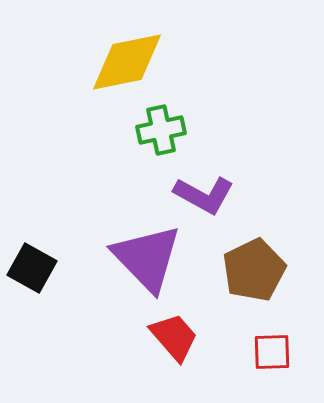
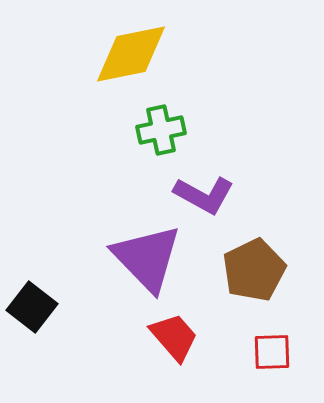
yellow diamond: moved 4 px right, 8 px up
black square: moved 39 px down; rotated 9 degrees clockwise
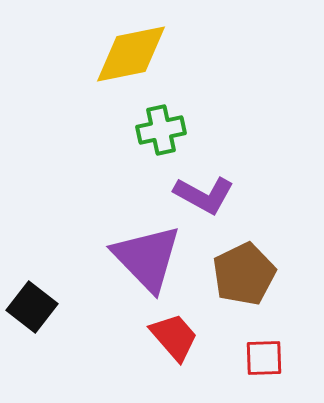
brown pentagon: moved 10 px left, 4 px down
red square: moved 8 px left, 6 px down
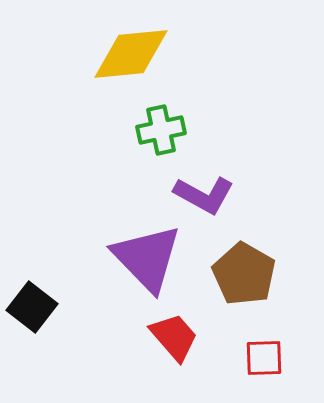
yellow diamond: rotated 6 degrees clockwise
brown pentagon: rotated 16 degrees counterclockwise
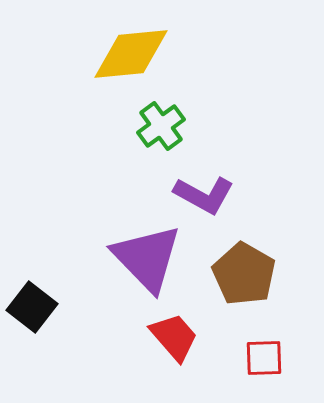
green cross: moved 4 px up; rotated 24 degrees counterclockwise
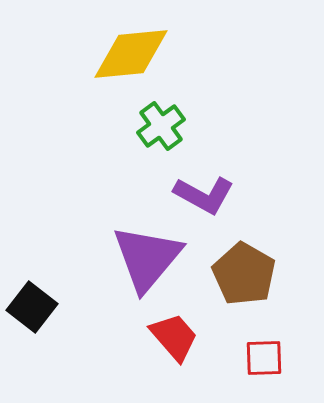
purple triangle: rotated 24 degrees clockwise
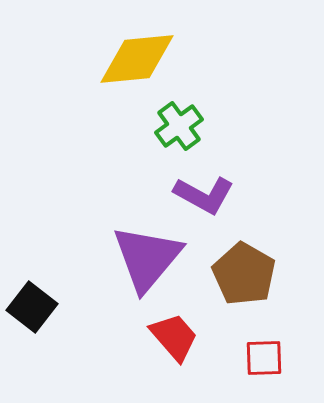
yellow diamond: moved 6 px right, 5 px down
green cross: moved 18 px right
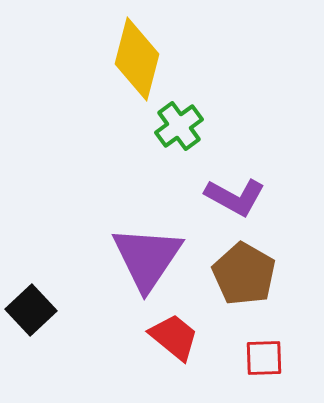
yellow diamond: rotated 70 degrees counterclockwise
purple L-shape: moved 31 px right, 2 px down
purple triangle: rotated 6 degrees counterclockwise
black square: moved 1 px left, 3 px down; rotated 9 degrees clockwise
red trapezoid: rotated 10 degrees counterclockwise
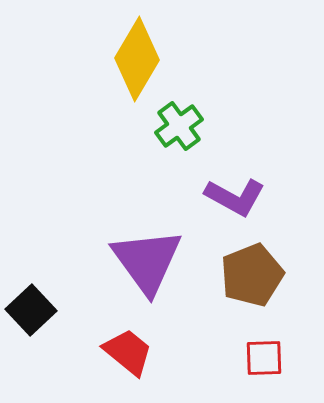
yellow diamond: rotated 16 degrees clockwise
purple triangle: moved 3 px down; rotated 10 degrees counterclockwise
brown pentagon: moved 8 px right, 1 px down; rotated 20 degrees clockwise
red trapezoid: moved 46 px left, 15 px down
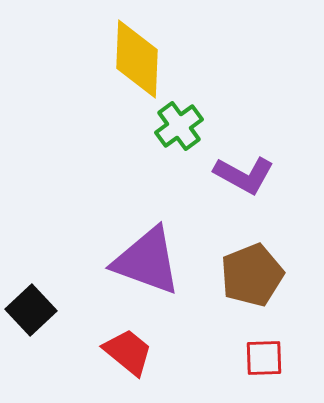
yellow diamond: rotated 28 degrees counterclockwise
purple L-shape: moved 9 px right, 22 px up
purple triangle: rotated 34 degrees counterclockwise
